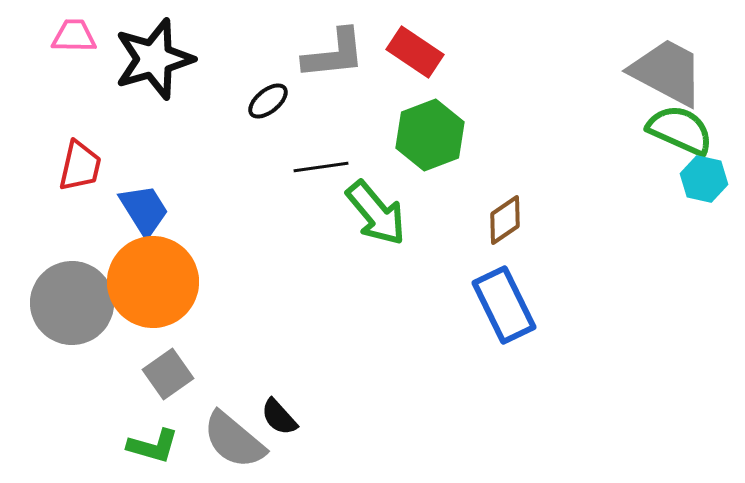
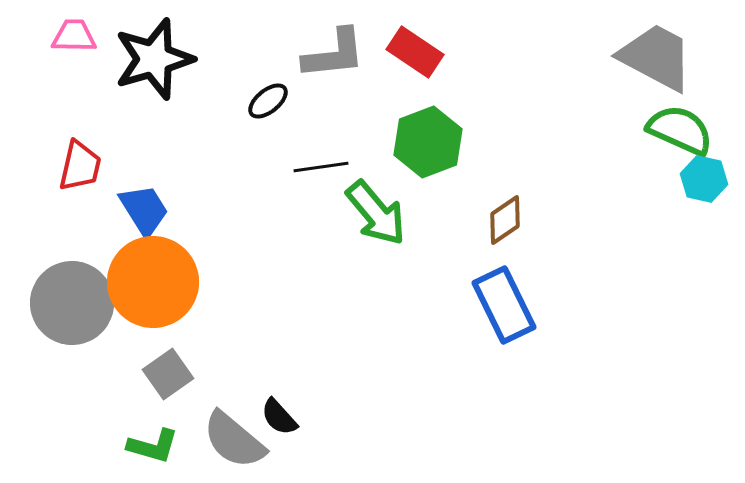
gray trapezoid: moved 11 px left, 15 px up
green hexagon: moved 2 px left, 7 px down
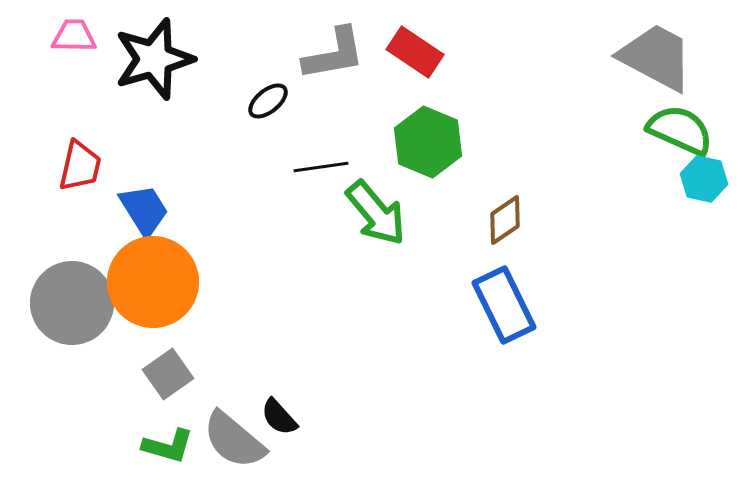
gray L-shape: rotated 4 degrees counterclockwise
green hexagon: rotated 16 degrees counterclockwise
green L-shape: moved 15 px right
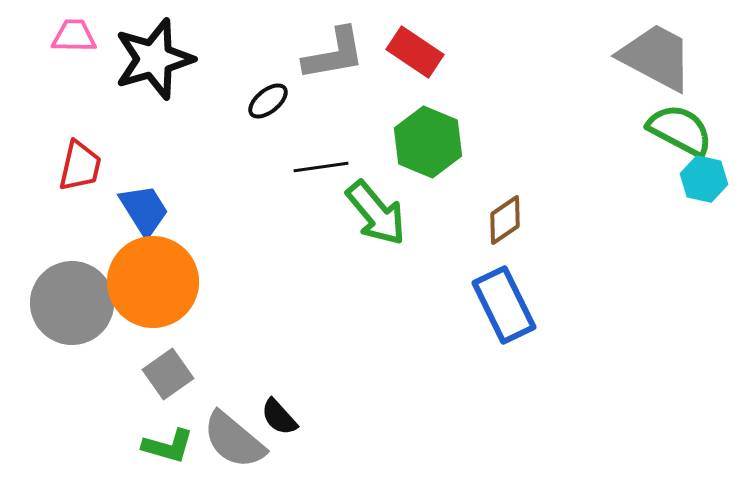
green semicircle: rotated 4 degrees clockwise
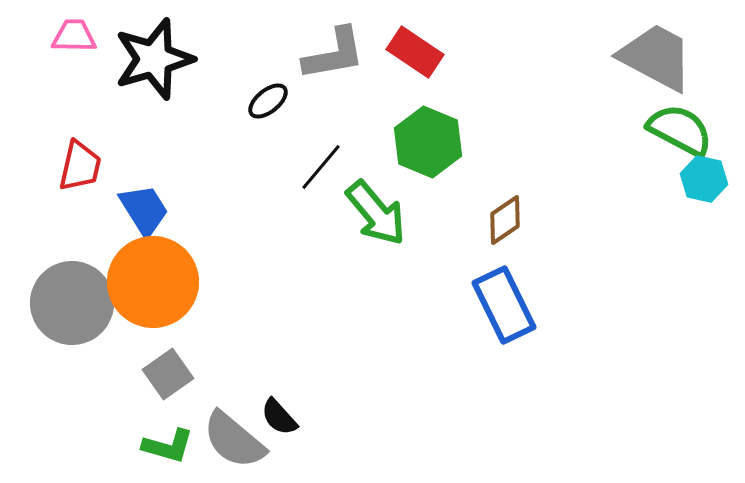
black line: rotated 42 degrees counterclockwise
